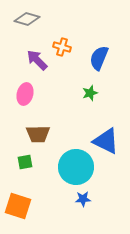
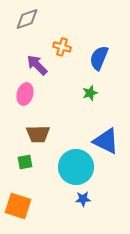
gray diamond: rotated 35 degrees counterclockwise
purple arrow: moved 5 px down
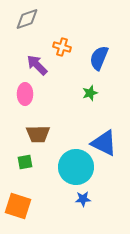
pink ellipse: rotated 15 degrees counterclockwise
blue triangle: moved 2 px left, 2 px down
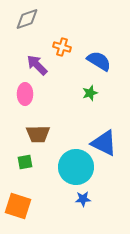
blue semicircle: moved 3 px down; rotated 100 degrees clockwise
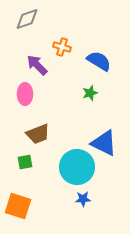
brown trapezoid: rotated 20 degrees counterclockwise
cyan circle: moved 1 px right
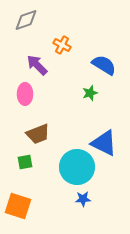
gray diamond: moved 1 px left, 1 px down
orange cross: moved 2 px up; rotated 12 degrees clockwise
blue semicircle: moved 5 px right, 4 px down
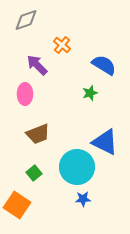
orange cross: rotated 12 degrees clockwise
blue triangle: moved 1 px right, 1 px up
green square: moved 9 px right, 11 px down; rotated 28 degrees counterclockwise
orange square: moved 1 px left, 1 px up; rotated 16 degrees clockwise
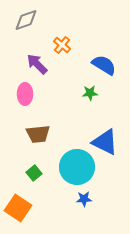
purple arrow: moved 1 px up
green star: rotated 14 degrees clockwise
brown trapezoid: rotated 15 degrees clockwise
blue star: moved 1 px right
orange square: moved 1 px right, 3 px down
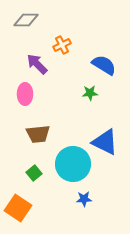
gray diamond: rotated 20 degrees clockwise
orange cross: rotated 24 degrees clockwise
cyan circle: moved 4 px left, 3 px up
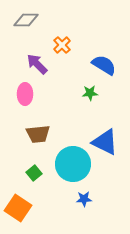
orange cross: rotated 18 degrees counterclockwise
